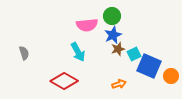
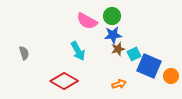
pink semicircle: moved 4 px up; rotated 35 degrees clockwise
blue star: rotated 18 degrees clockwise
cyan arrow: moved 1 px up
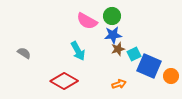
gray semicircle: rotated 40 degrees counterclockwise
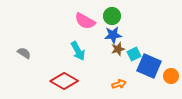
pink semicircle: moved 2 px left
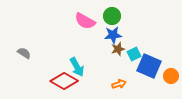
cyan arrow: moved 1 px left, 16 px down
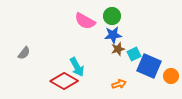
gray semicircle: rotated 96 degrees clockwise
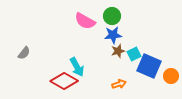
brown star: moved 2 px down
